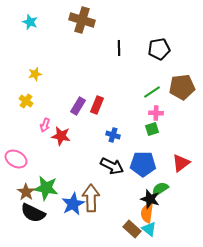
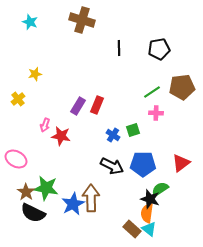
yellow cross: moved 8 px left, 2 px up; rotated 16 degrees clockwise
green square: moved 19 px left, 1 px down
blue cross: rotated 16 degrees clockwise
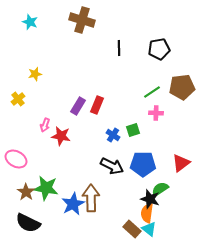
black semicircle: moved 5 px left, 10 px down
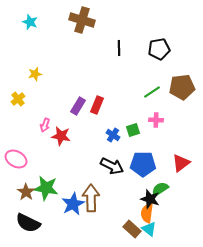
pink cross: moved 7 px down
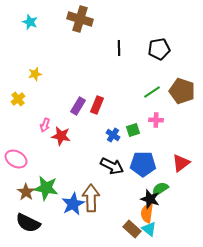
brown cross: moved 2 px left, 1 px up
brown pentagon: moved 4 px down; rotated 25 degrees clockwise
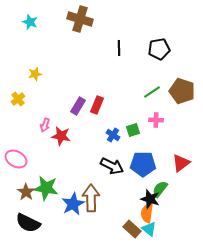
green semicircle: rotated 18 degrees counterclockwise
